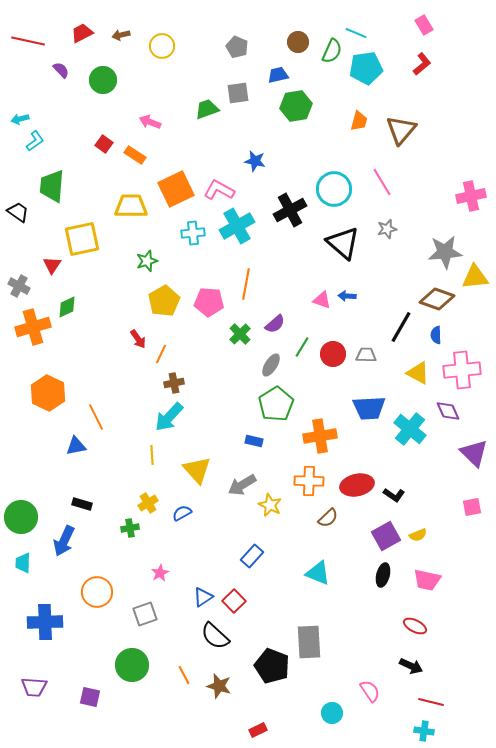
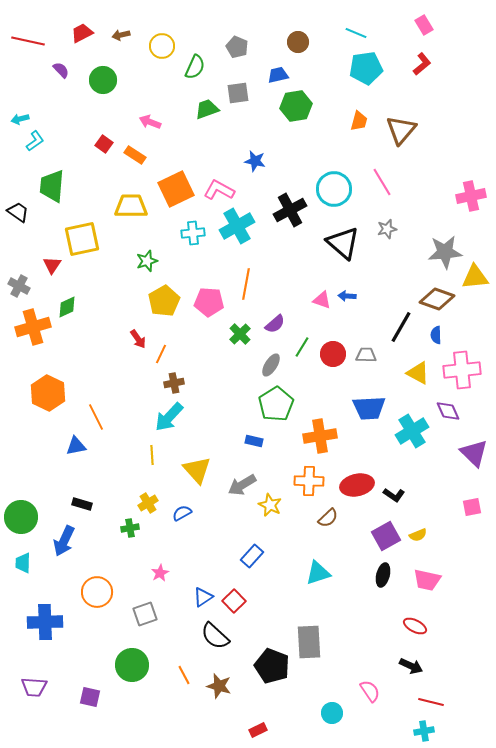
green semicircle at (332, 51): moved 137 px left, 16 px down
cyan cross at (410, 429): moved 2 px right, 2 px down; rotated 20 degrees clockwise
cyan triangle at (318, 573): rotated 40 degrees counterclockwise
cyan cross at (424, 731): rotated 18 degrees counterclockwise
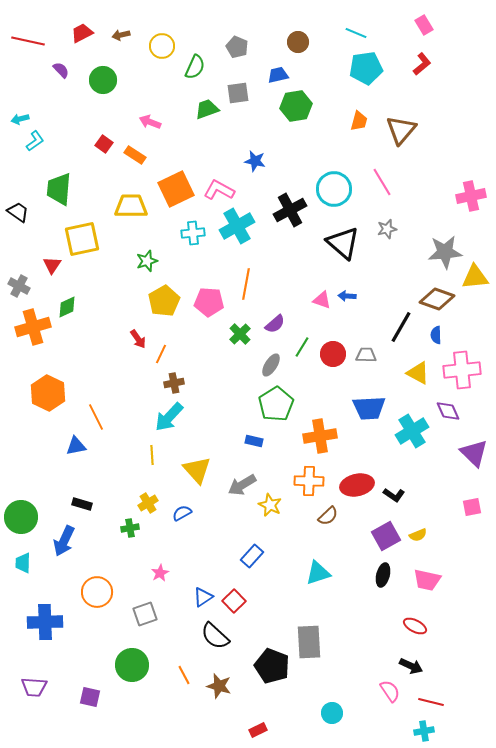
green trapezoid at (52, 186): moved 7 px right, 3 px down
brown semicircle at (328, 518): moved 2 px up
pink semicircle at (370, 691): moved 20 px right
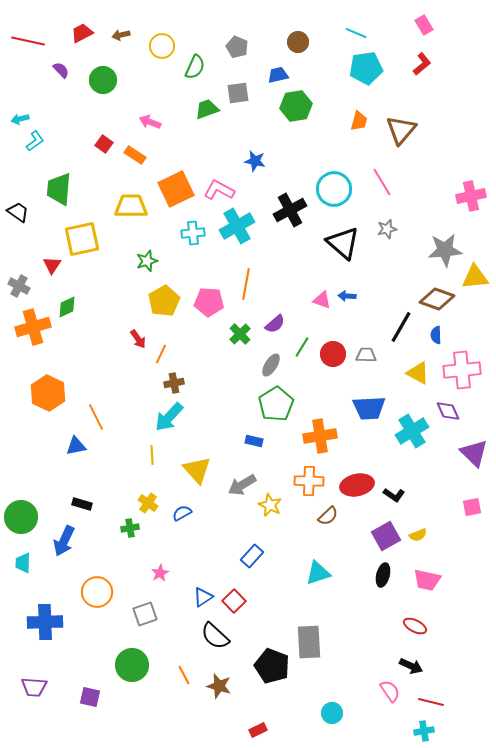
gray star at (445, 252): moved 2 px up
yellow cross at (148, 503): rotated 24 degrees counterclockwise
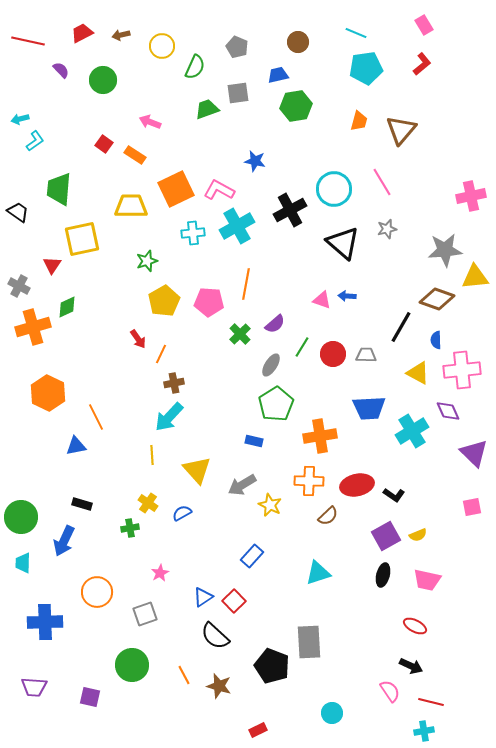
blue semicircle at (436, 335): moved 5 px down
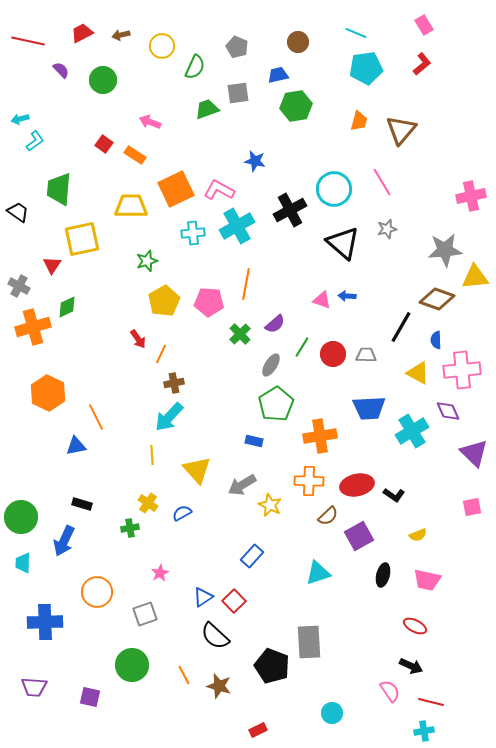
purple square at (386, 536): moved 27 px left
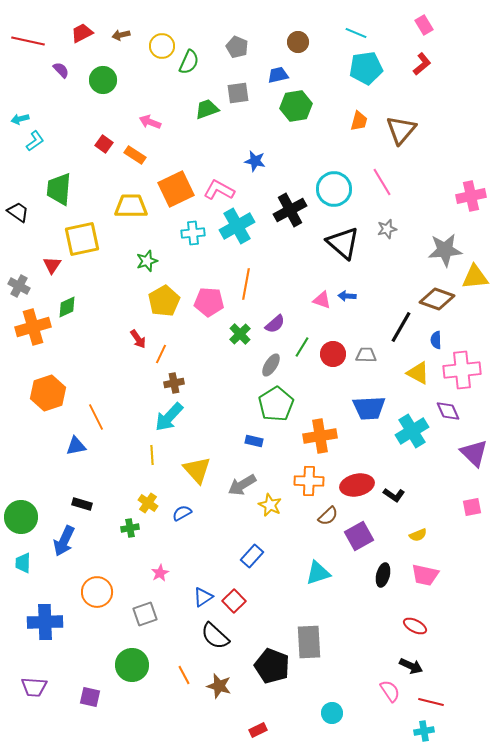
green semicircle at (195, 67): moved 6 px left, 5 px up
orange hexagon at (48, 393): rotated 16 degrees clockwise
pink trapezoid at (427, 580): moved 2 px left, 5 px up
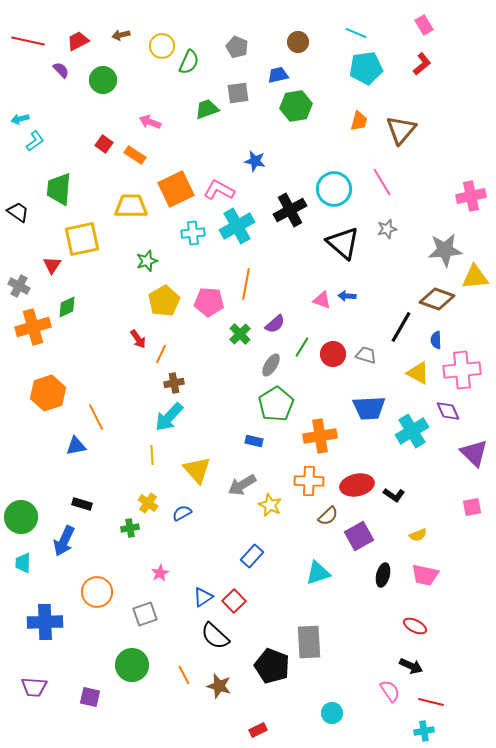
red trapezoid at (82, 33): moved 4 px left, 8 px down
gray trapezoid at (366, 355): rotated 15 degrees clockwise
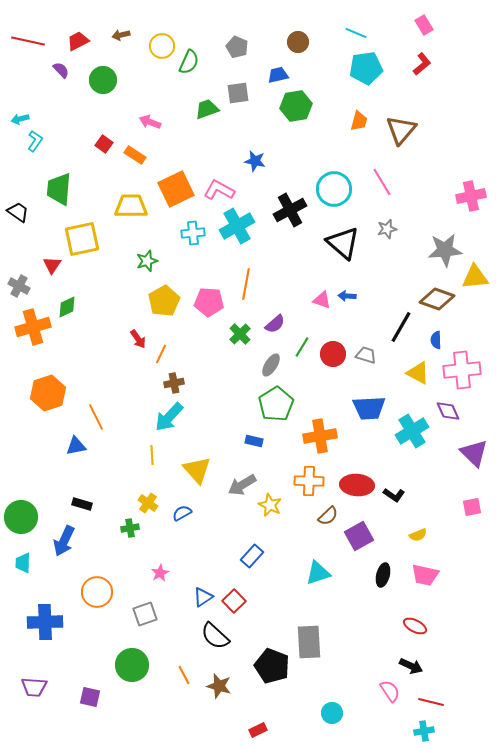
cyan L-shape at (35, 141): rotated 20 degrees counterclockwise
red ellipse at (357, 485): rotated 16 degrees clockwise
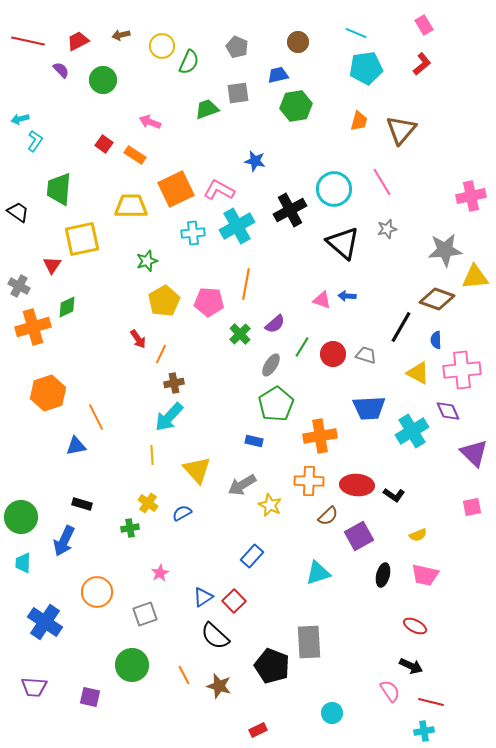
blue cross at (45, 622): rotated 36 degrees clockwise
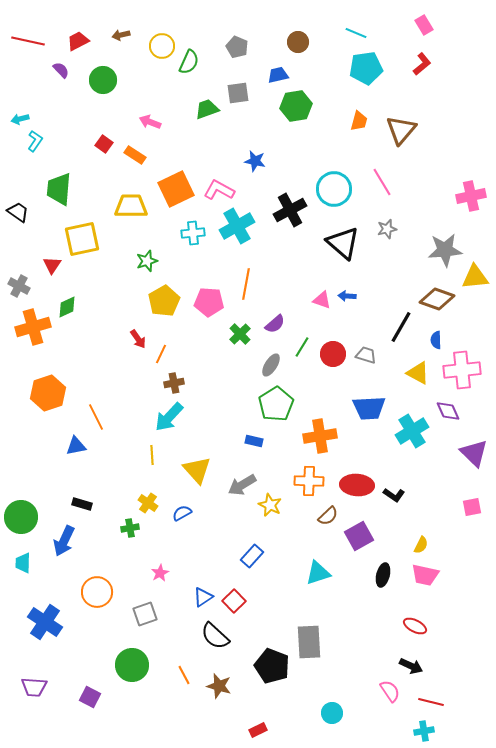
yellow semicircle at (418, 535): moved 3 px right, 10 px down; rotated 42 degrees counterclockwise
purple square at (90, 697): rotated 15 degrees clockwise
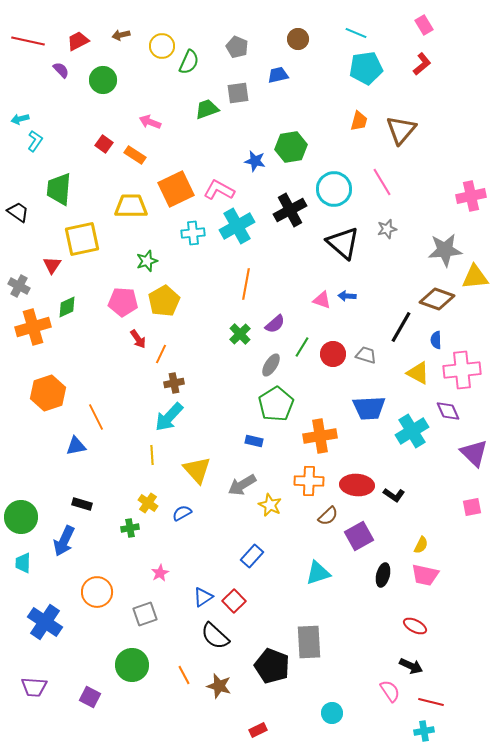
brown circle at (298, 42): moved 3 px up
green hexagon at (296, 106): moved 5 px left, 41 px down
pink pentagon at (209, 302): moved 86 px left
